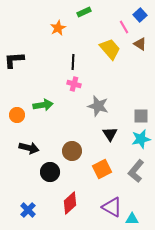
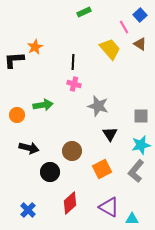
orange star: moved 23 px left, 19 px down
cyan star: moved 6 px down
purple triangle: moved 3 px left
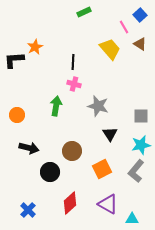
green arrow: moved 13 px right, 1 px down; rotated 72 degrees counterclockwise
purple triangle: moved 1 px left, 3 px up
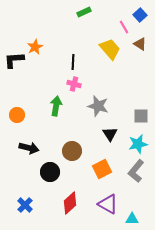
cyan star: moved 3 px left, 1 px up
blue cross: moved 3 px left, 5 px up
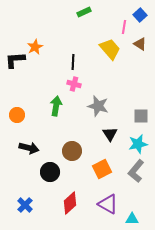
pink line: rotated 40 degrees clockwise
black L-shape: moved 1 px right
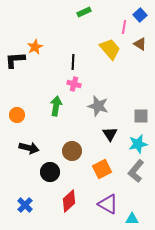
red diamond: moved 1 px left, 2 px up
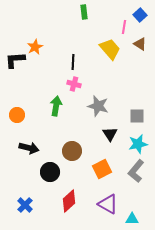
green rectangle: rotated 72 degrees counterclockwise
gray square: moved 4 px left
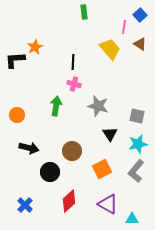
gray square: rotated 14 degrees clockwise
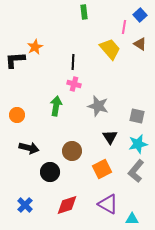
black triangle: moved 3 px down
red diamond: moved 2 px left, 4 px down; rotated 25 degrees clockwise
